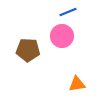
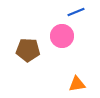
blue line: moved 8 px right
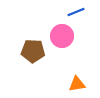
brown pentagon: moved 5 px right, 1 px down
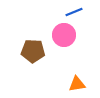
blue line: moved 2 px left
pink circle: moved 2 px right, 1 px up
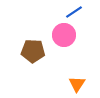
blue line: rotated 12 degrees counterclockwise
orange triangle: rotated 48 degrees counterclockwise
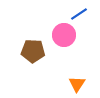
blue line: moved 5 px right, 2 px down
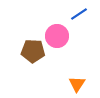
pink circle: moved 7 px left, 1 px down
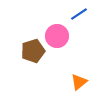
brown pentagon: rotated 20 degrees counterclockwise
orange triangle: moved 2 px right, 2 px up; rotated 18 degrees clockwise
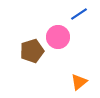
pink circle: moved 1 px right, 1 px down
brown pentagon: moved 1 px left
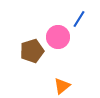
blue line: moved 5 px down; rotated 24 degrees counterclockwise
orange triangle: moved 17 px left, 4 px down
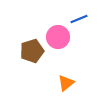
blue line: rotated 36 degrees clockwise
orange triangle: moved 4 px right, 3 px up
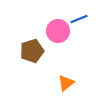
pink circle: moved 6 px up
